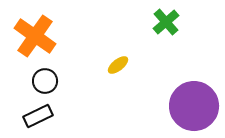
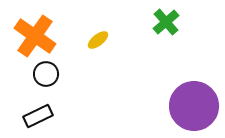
yellow ellipse: moved 20 px left, 25 px up
black circle: moved 1 px right, 7 px up
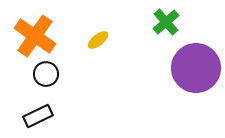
purple circle: moved 2 px right, 38 px up
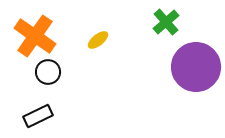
purple circle: moved 1 px up
black circle: moved 2 px right, 2 px up
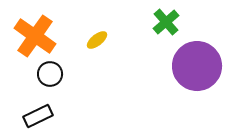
yellow ellipse: moved 1 px left
purple circle: moved 1 px right, 1 px up
black circle: moved 2 px right, 2 px down
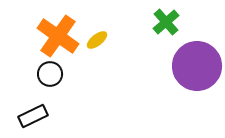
orange cross: moved 23 px right
black rectangle: moved 5 px left
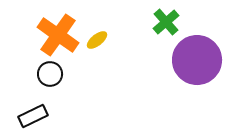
orange cross: moved 1 px up
purple circle: moved 6 px up
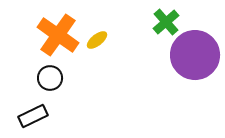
purple circle: moved 2 px left, 5 px up
black circle: moved 4 px down
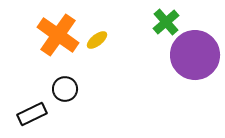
black circle: moved 15 px right, 11 px down
black rectangle: moved 1 px left, 2 px up
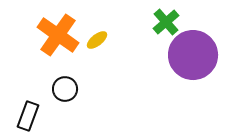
purple circle: moved 2 px left
black rectangle: moved 4 px left, 2 px down; rotated 44 degrees counterclockwise
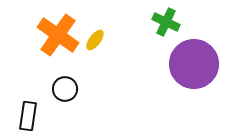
green cross: rotated 24 degrees counterclockwise
yellow ellipse: moved 2 px left; rotated 15 degrees counterclockwise
purple circle: moved 1 px right, 9 px down
black rectangle: rotated 12 degrees counterclockwise
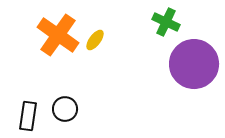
black circle: moved 20 px down
